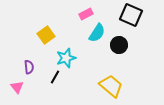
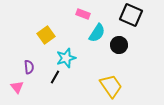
pink rectangle: moved 3 px left; rotated 48 degrees clockwise
yellow trapezoid: rotated 15 degrees clockwise
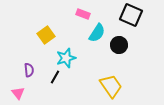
purple semicircle: moved 3 px down
pink triangle: moved 1 px right, 6 px down
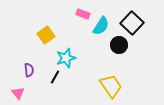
black square: moved 1 px right, 8 px down; rotated 20 degrees clockwise
cyan semicircle: moved 4 px right, 7 px up
